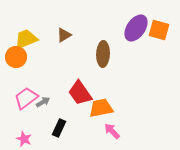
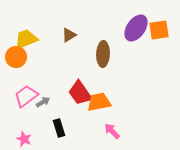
orange square: rotated 25 degrees counterclockwise
brown triangle: moved 5 px right
pink trapezoid: moved 2 px up
orange trapezoid: moved 2 px left, 6 px up
black rectangle: rotated 42 degrees counterclockwise
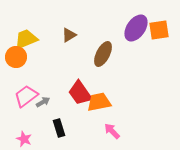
brown ellipse: rotated 25 degrees clockwise
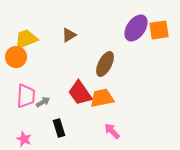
brown ellipse: moved 2 px right, 10 px down
pink trapezoid: rotated 130 degrees clockwise
orange trapezoid: moved 3 px right, 4 px up
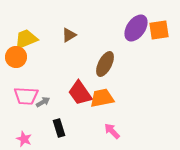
pink trapezoid: rotated 90 degrees clockwise
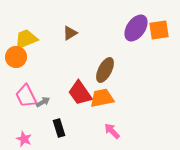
brown triangle: moved 1 px right, 2 px up
brown ellipse: moved 6 px down
pink trapezoid: rotated 60 degrees clockwise
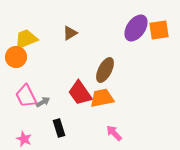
pink arrow: moved 2 px right, 2 px down
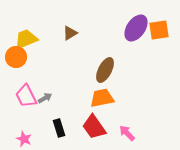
red trapezoid: moved 14 px right, 34 px down
gray arrow: moved 2 px right, 4 px up
pink arrow: moved 13 px right
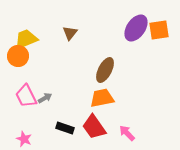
brown triangle: rotated 21 degrees counterclockwise
orange circle: moved 2 px right, 1 px up
black rectangle: moved 6 px right; rotated 54 degrees counterclockwise
